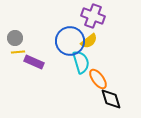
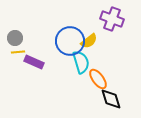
purple cross: moved 19 px right, 3 px down
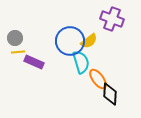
black diamond: moved 1 px left, 5 px up; rotated 20 degrees clockwise
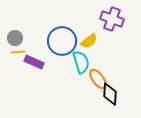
blue circle: moved 8 px left
